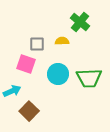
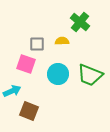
green trapezoid: moved 1 px right, 3 px up; rotated 24 degrees clockwise
brown square: rotated 24 degrees counterclockwise
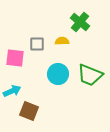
pink square: moved 11 px left, 6 px up; rotated 12 degrees counterclockwise
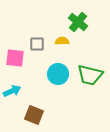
green cross: moved 2 px left
green trapezoid: rotated 8 degrees counterclockwise
brown square: moved 5 px right, 4 px down
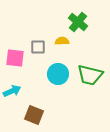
gray square: moved 1 px right, 3 px down
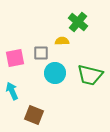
gray square: moved 3 px right, 6 px down
pink square: rotated 18 degrees counterclockwise
cyan circle: moved 3 px left, 1 px up
cyan arrow: rotated 90 degrees counterclockwise
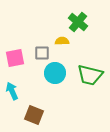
gray square: moved 1 px right
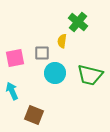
yellow semicircle: rotated 80 degrees counterclockwise
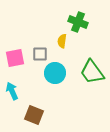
green cross: rotated 18 degrees counterclockwise
gray square: moved 2 px left, 1 px down
green trapezoid: moved 2 px right, 3 px up; rotated 40 degrees clockwise
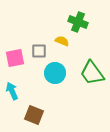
yellow semicircle: rotated 104 degrees clockwise
gray square: moved 1 px left, 3 px up
green trapezoid: moved 1 px down
